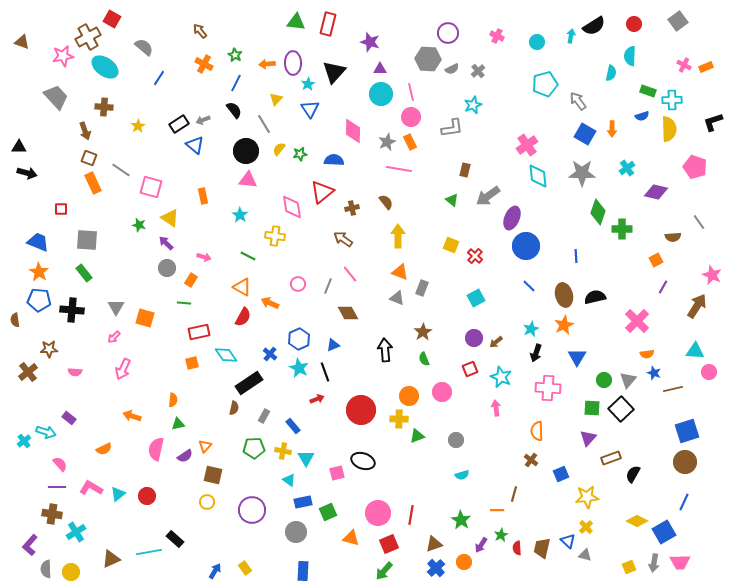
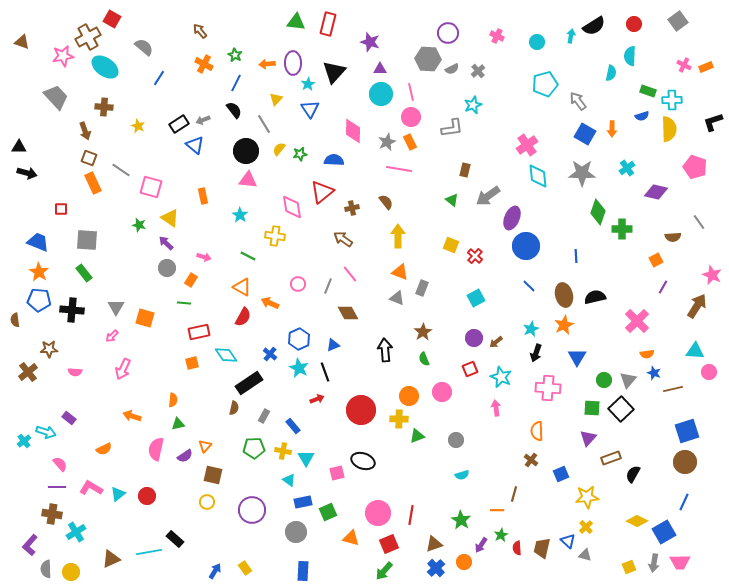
yellow star at (138, 126): rotated 16 degrees counterclockwise
pink arrow at (114, 337): moved 2 px left, 1 px up
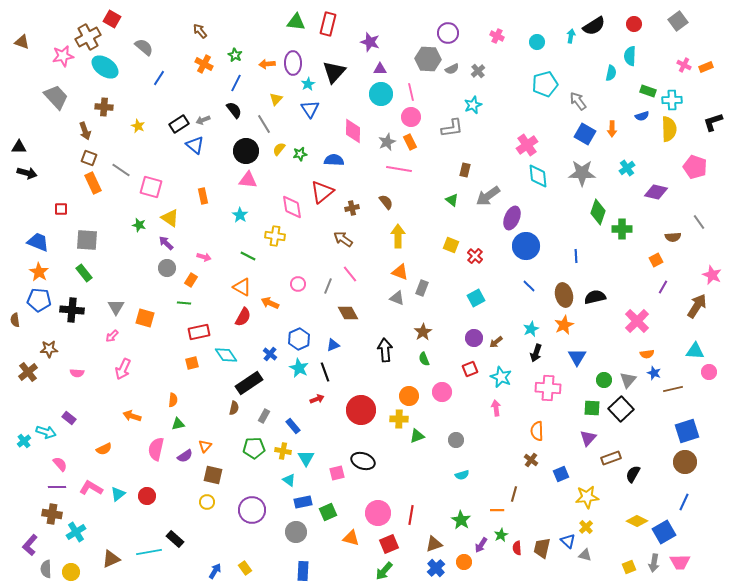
pink semicircle at (75, 372): moved 2 px right, 1 px down
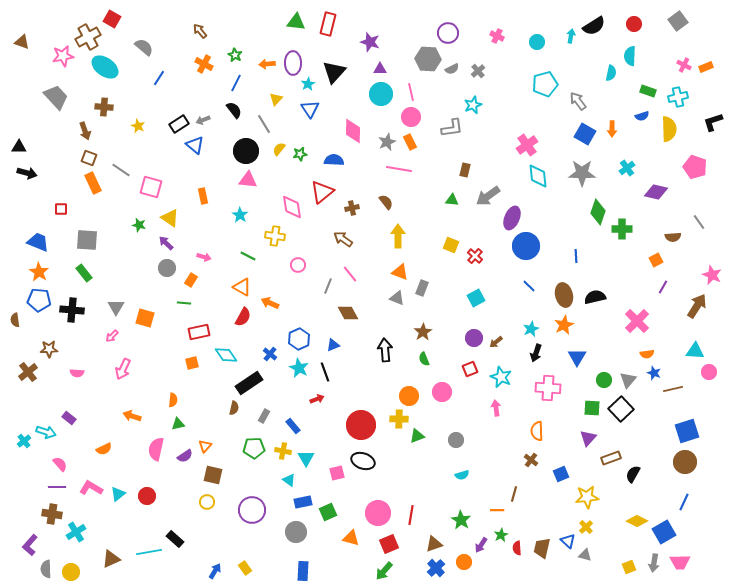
cyan cross at (672, 100): moved 6 px right, 3 px up; rotated 12 degrees counterclockwise
green triangle at (452, 200): rotated 32 degrees counterclockwise
pink circle at (298, 284): moved 19 px up
red circle at (361, 410): moved 15 px down
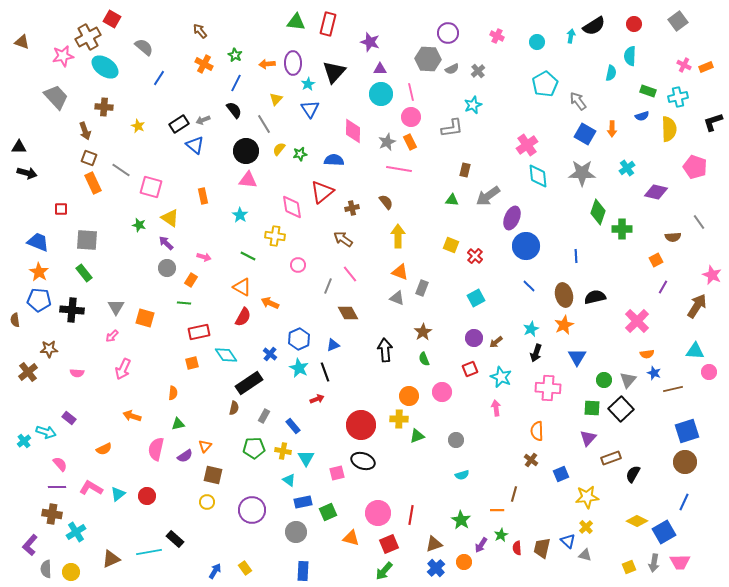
cyan pentagon at (545, 84): rotated 15 degrees counterclockwise
orange semicircle at (173, 400): moved 7 px up
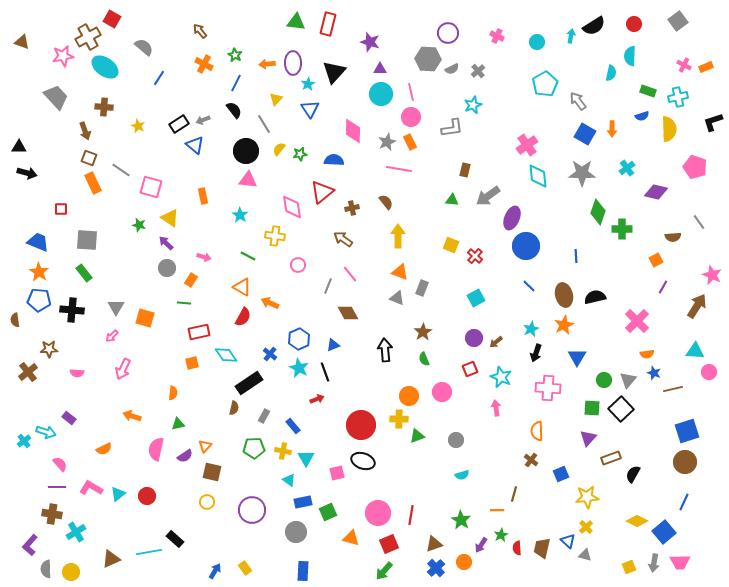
brown square at (213, 475): moved 1 px left, 3 px up
blue square at (664, 532): rotated 10 degrees counterclockwise
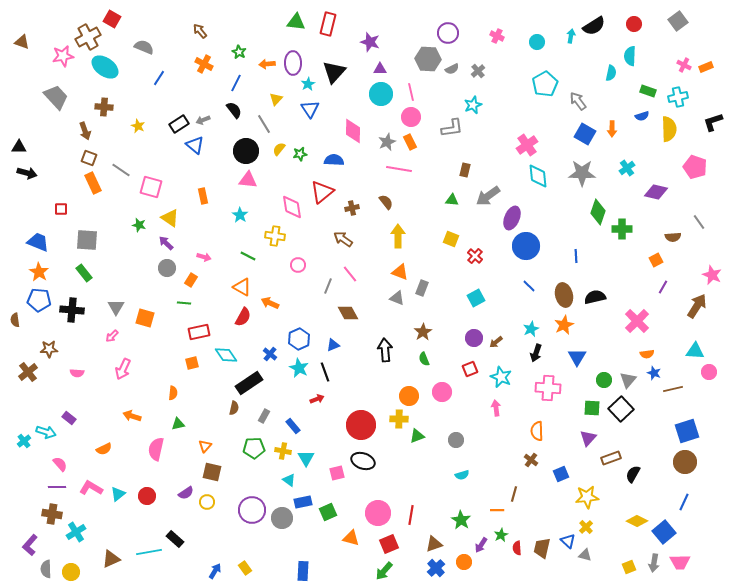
gray semicircle at (144, 47): rotated 18 degrees counterclockwise
green star at (235, 55): moved 4 px right, 3 px up
yellow square at (451, 245): moved 6 px up
purple semicircle at (185, 456): moved 1 px right, 37 px down
gray circle at (296, 532): moved 14 px left, 14 px up
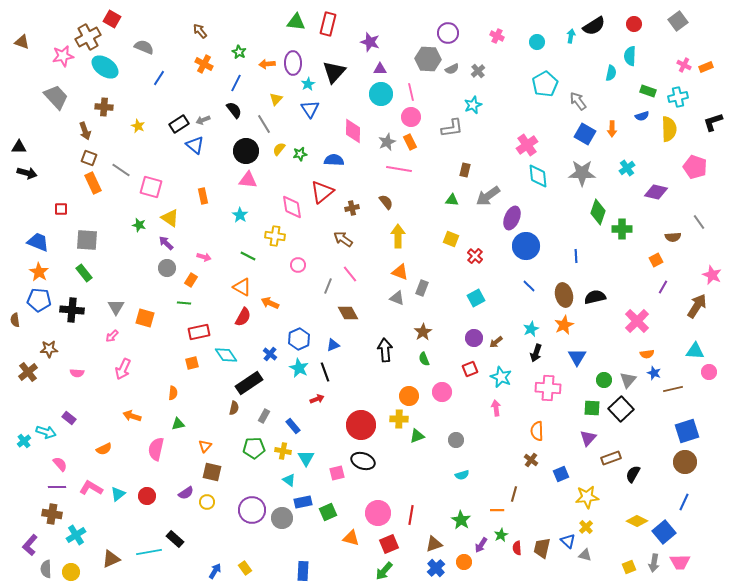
cyan cross at (76, 532): moved 3 px down
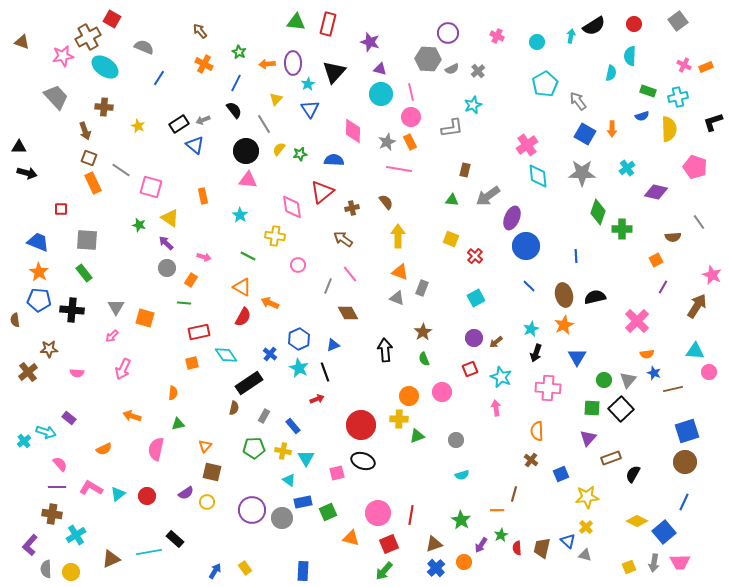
purple triangle at (380, 69): rotated 16 degrees clockwise
